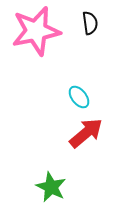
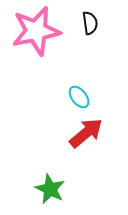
green star: moved 1 px left, 2 px down
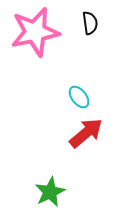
pink star: moved 1 px left, 1 px down
green star: moved 3 px down; rotated 20 degrees clockwise
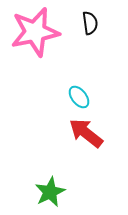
red arrow: rotated 102 degrees counterclockwise
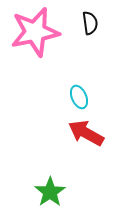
cyan ellipse: rotated 15 degrees clockwise
red arrow: rotated 9 degrees counterclockwise
green star: rotated 8 degrees counterclockwise
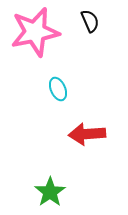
black semicircle: moved 2 px up; rotated 15 degrees counterclockwise
cyan ellipse: moved 21 px left, 8 px up
red arrow: moved 1 px right, 1 px down; rotated 33 degrees counterclockwise
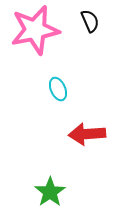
pink star: moved 2 px up
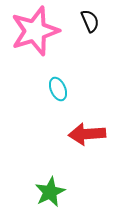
pink star: moved 1 px down; rotated 6 degrees counterclockwise
green star: rotated 8 degrees clockwise
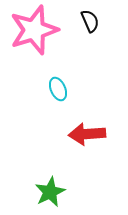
pink star: moved 1 px left, 1 px up
